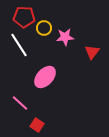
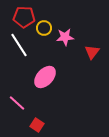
pink line: moved 3 px left
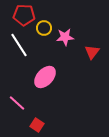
red pentagon: moved 2 px up
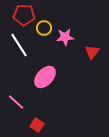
pink line: moved 1 px left, 1 px up
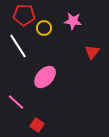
pink star: moved 8 px right, 16 px up; rotated 12 degrees clockwise
white line: moved 1 px left, 1 px down
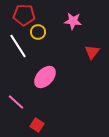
yellow circle: moved 6 px left, 4 px down
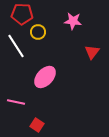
red pentagon: moved 2 px left, 1 px up
white line: moved 2 px left
pink line: rotated 30 degrees counterclockwise
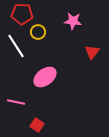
pink ellipse: rotated 10 degrees clockwise
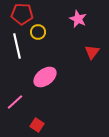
pink star: moved 5 px right, 2 px up; rotated 18 degrees clockwise
white line: moved 1 px right; rotated 20 degrees clockwise
pink line: moved 1 px left; rotated 54 degrees counterclockwise
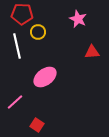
red triangle: rotated 49 degrees clockwise
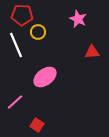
red pentagon: moved 1 px down
white line: moved 1 px left, 1 px up; rotated 10 degrees counterclockwise
